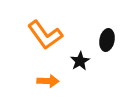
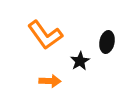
black ellipse: moved 2 px down
orange arrow: moved 2 px right
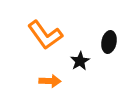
black ellipse: moved 2 px right
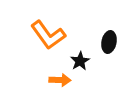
orange L-shape: moved 3 px right
orange arrow: moved 10 px right, 1 px up
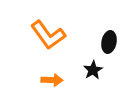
black star: moved 13 px right, 9 px down
orange arrow: moved 8 px left
